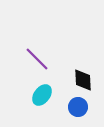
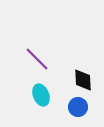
cyan ellipse: moved 1 px left; rotated 60 degrees counterclockwise
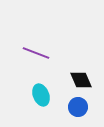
purple line: moved 1 px left, 6 px up; rotated 24 degrees counterclockwise
black diamond: moved 2 px left; rotated 20 degrees counterclockwise
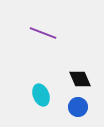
purple line: moved 7 px right, 20 px up
black diamond: moved 1 px left, 1 px up
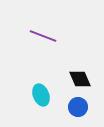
purple line: moved 3 px down
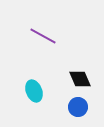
purple line: rotated 8 degrees clockwise
cyan ellipse: moved 7 px left, 4 px up
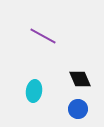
cyan ellipse: rotated 30 degrees clockwise
blue circle: moved 2 px down
